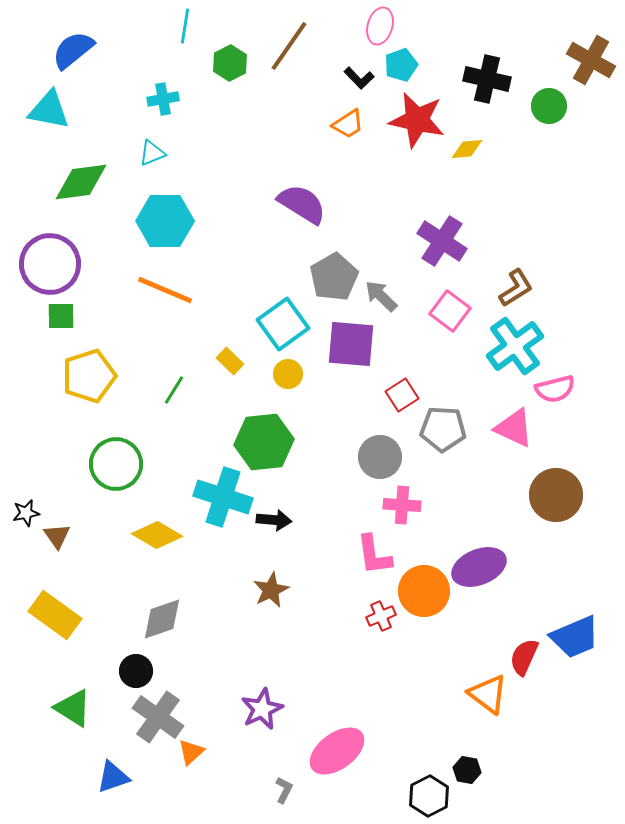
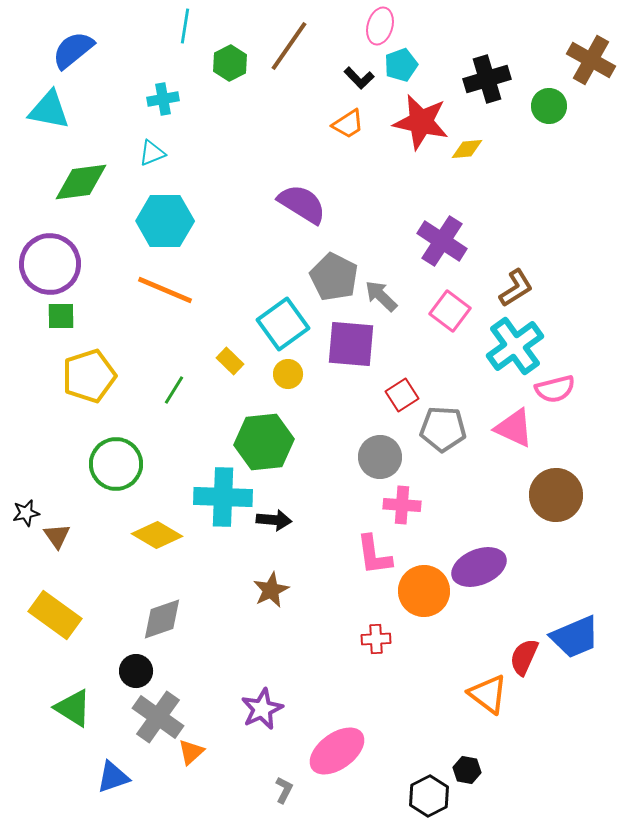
black cross at (487, 79): rotated 30 degrees counterclockwise
red star at (417, 120): moved 4 px right, 2 px down
gray pentagon at (334, 277): rotated 15 degrees counterclockwise
cyan cross at (223, 497): rotated 16 degrees counterclockwise
red cross at (381, 616): moved 5 px left, 23 px down; rotated 20 degrees clockwise
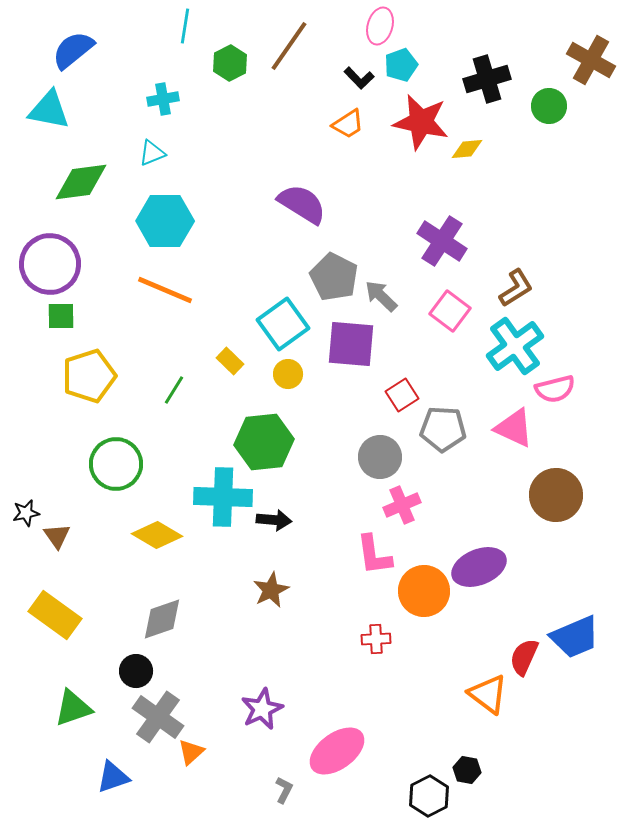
pink cross at (402, 505): rotated 27 degrees counterclockwise
green triangle at (73, 708): rotated 51 degrees counterclockwise
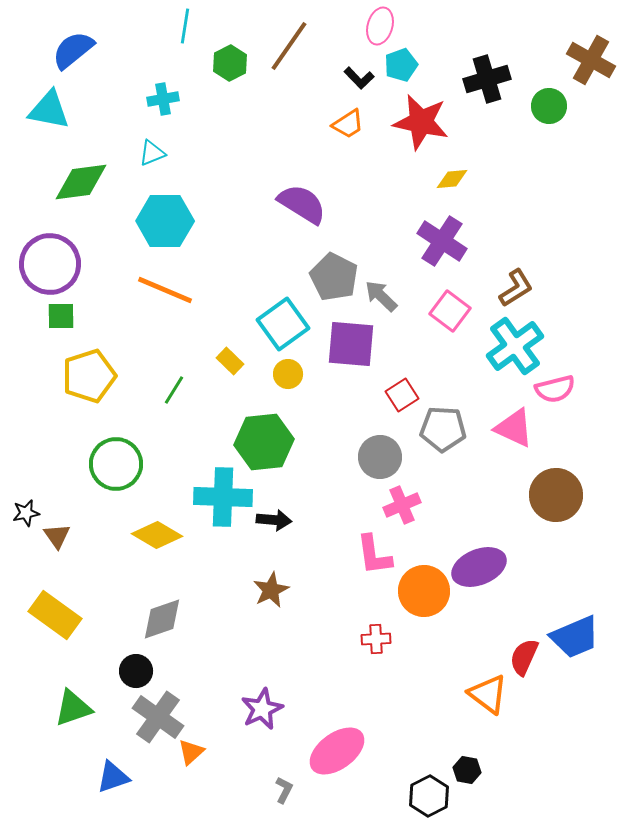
yellow diamond at (467, 149): moved 15 px left, 30 px down
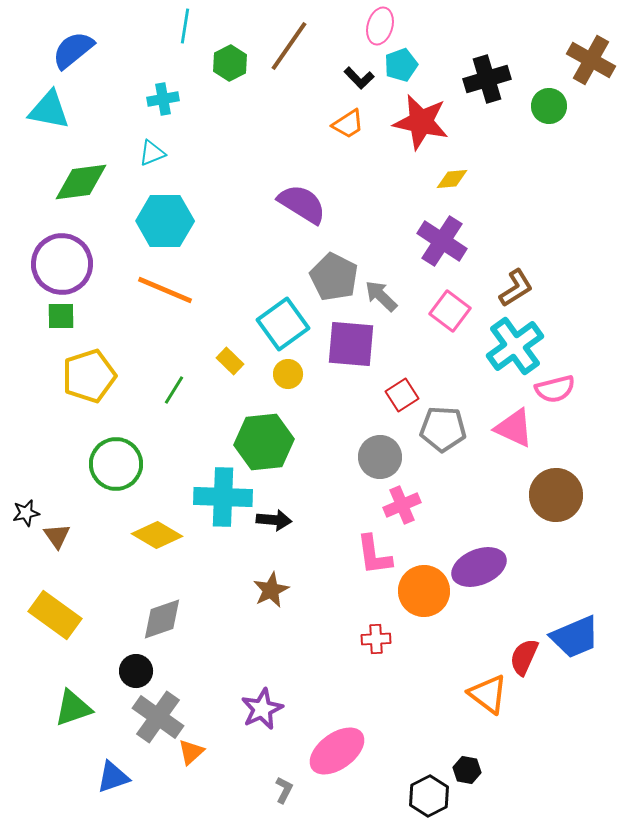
purple circle at (50, 264): moved 12 px right
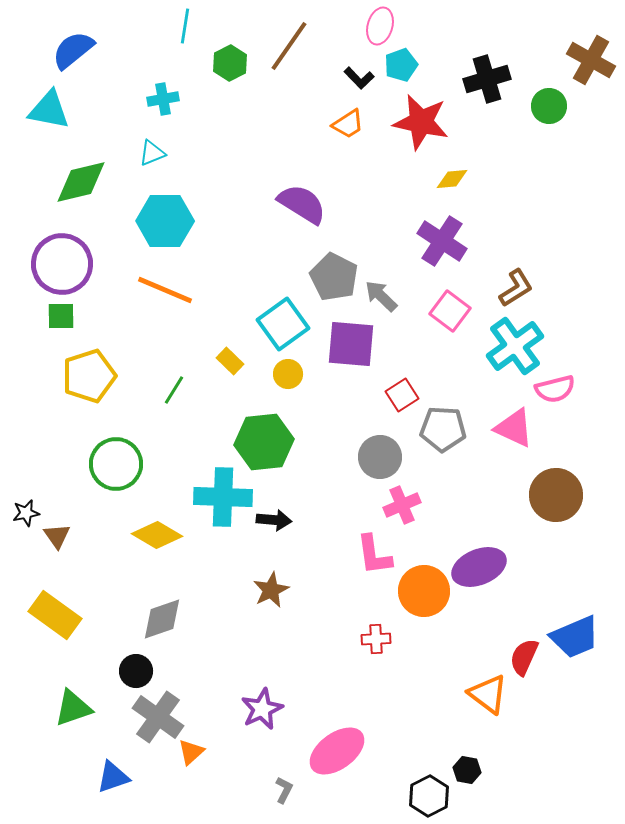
green diamond at (81, 182): rotated 6 degrees counterclockwise
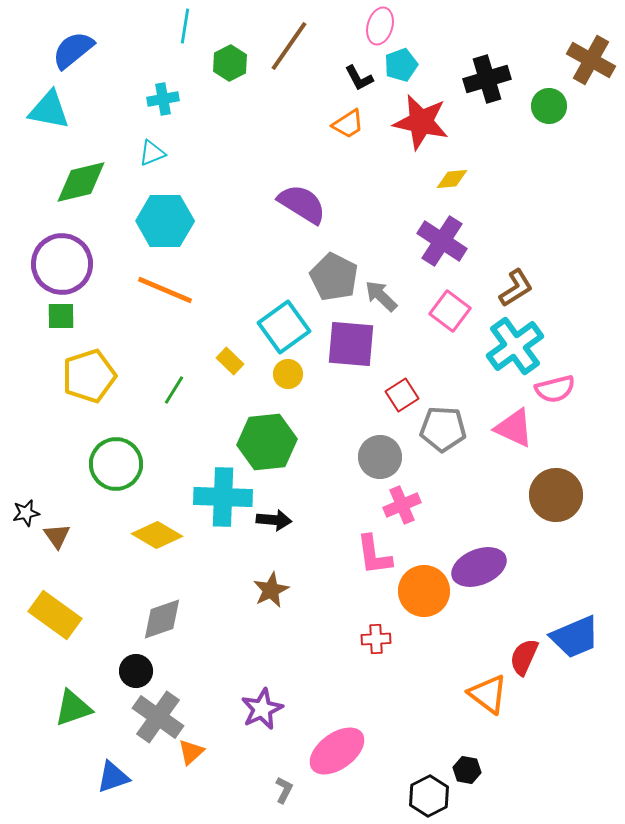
black L-shape at (359, 78): rotated 16 degrees clockwise
cyan square at (283, 324): moved 1 px right, 3 px down
green hexagon at (264, 442): moved 3 px right
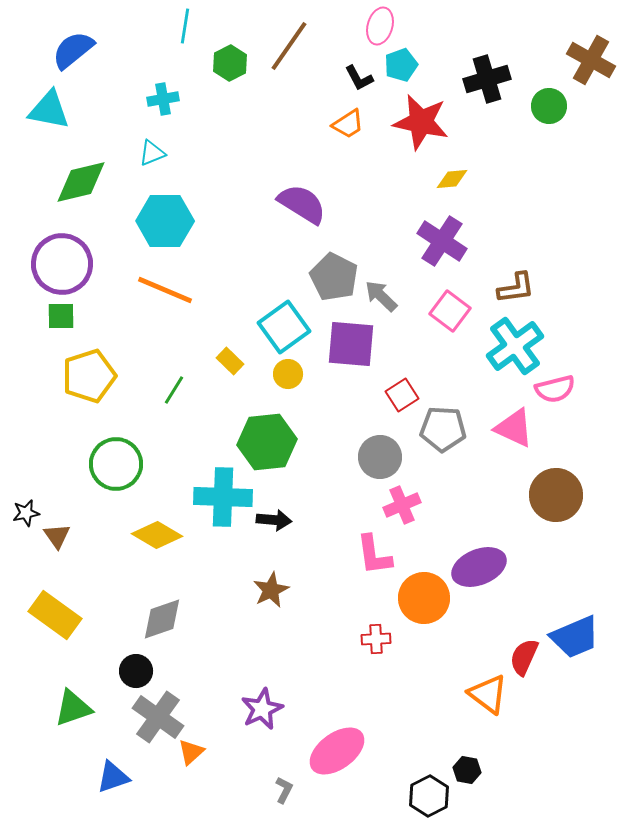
brown L-shape at (516, 288): rotated 24 degrees clockwise
orange circle at (424, 591): moved 7 px down
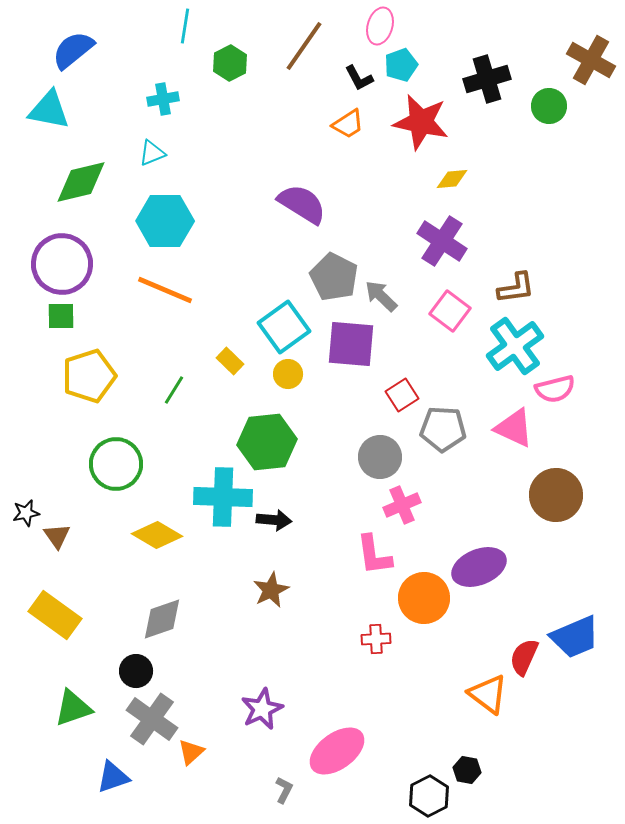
brown line at (289, 46): moved 15 px right
gray cross at (158, 717): moved 6 px left, 2 px down
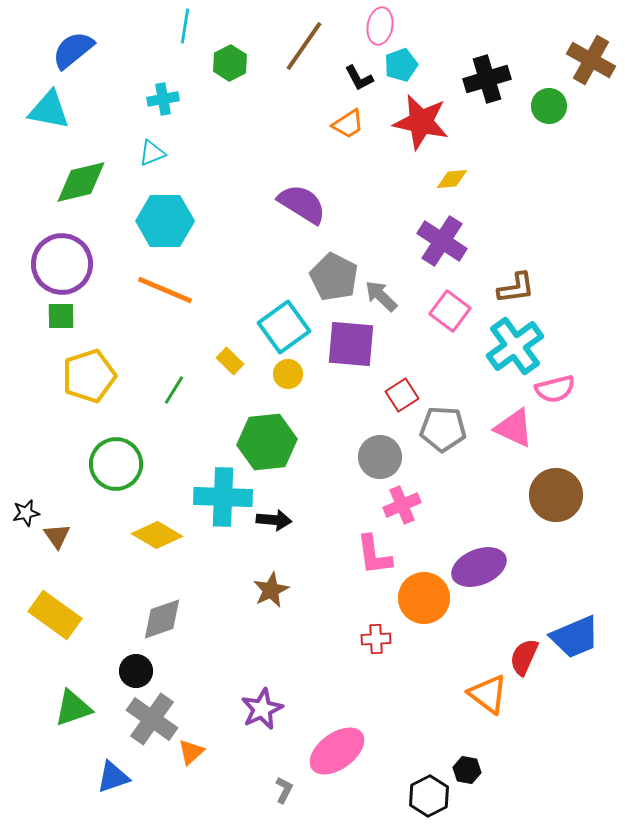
pink ellipse at (380, 26): rotated 6 degrees counterclockwise
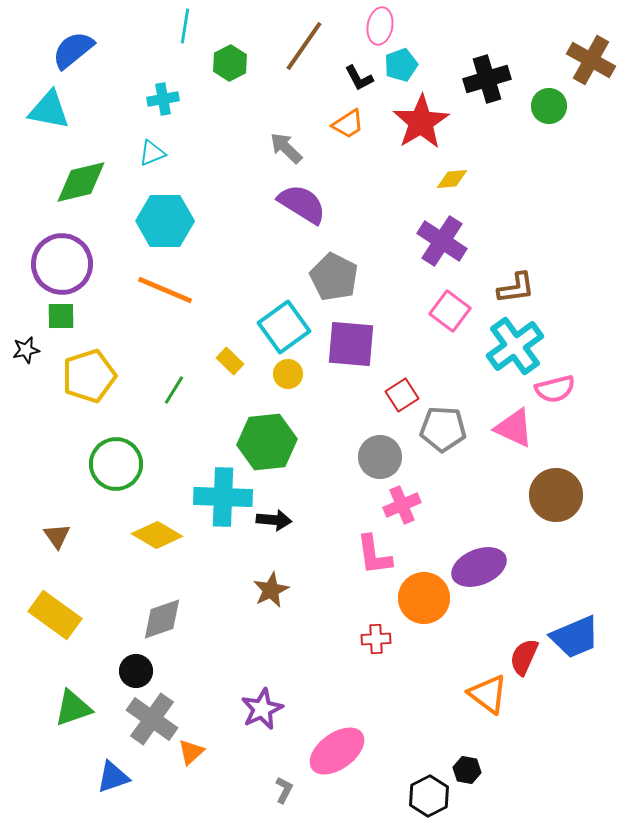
red star at (421, 122): rotated 28 degrees clockwise
gray arrow at (381, 296): moved 95 px left, 148 px up
black star at (26, 513): moved 163 px up
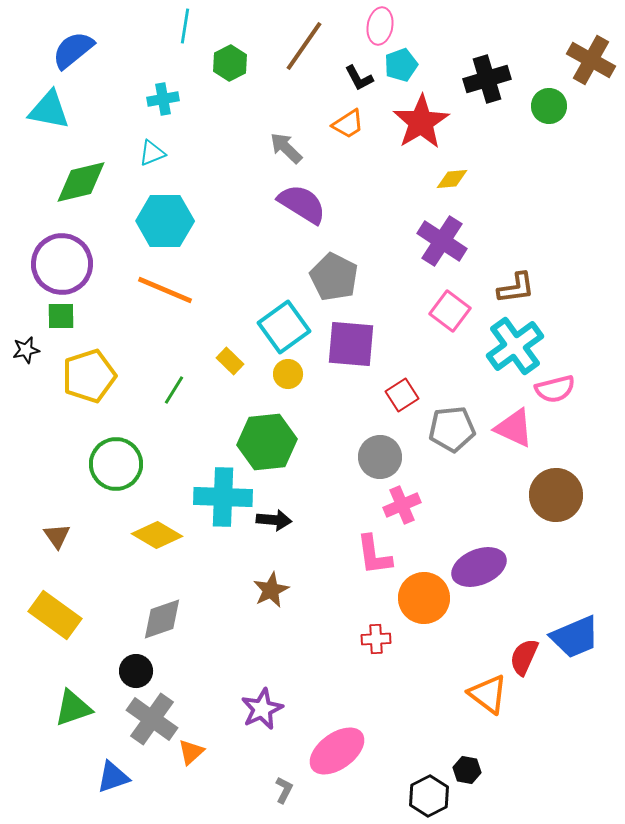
gray pentagon at (443, 429): moved 9 px right; rotated 9 degrees counterclockwise
